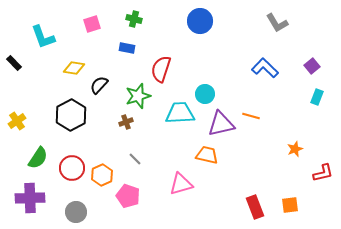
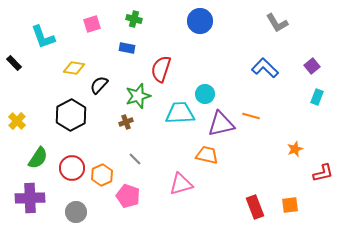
yellow cross: rotated 12 degrees counterclockwise
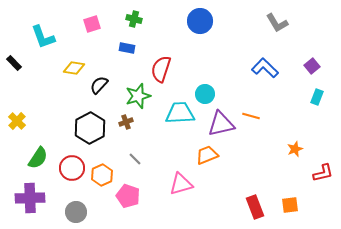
black hexagon: moved 19 px right, 13 px down
orange trapezoid: rotated 35 degrees counterclockwise
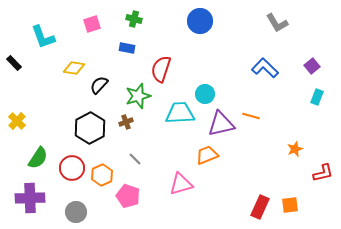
red rectangle: moved 5 px right; rotated 45 degrees clockwise
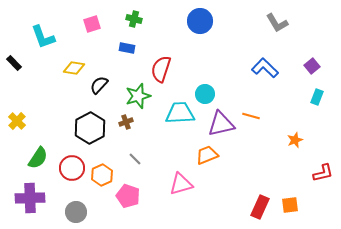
orange star: moved 9 px up
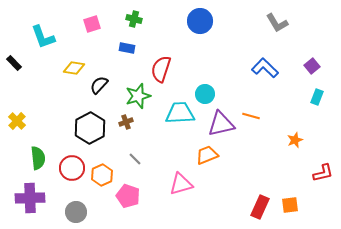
green semicircle: rotated 40 degrees counterclockwise
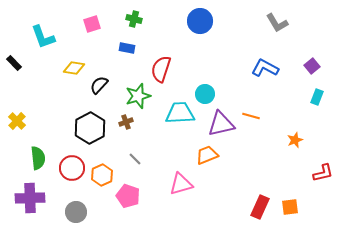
blue L-shape: rotated 16 degrees counterclockwise
orange square: moved 2 px down
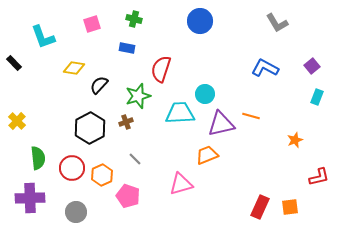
red L-shape: moved 4 px left, 4 px down
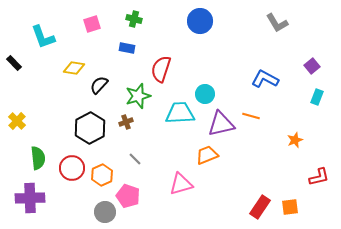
blue L-shape: moved 11 px down
red rectangle: rotated 10 degrees clockwise
gray circle: moved 29 px right
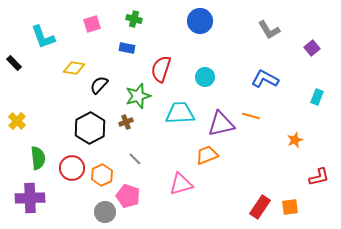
gray L-shape: moved 8 px left, 7 px down
purple square: moved 18 px up
cyan circle: moved 17 px up
